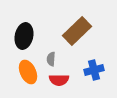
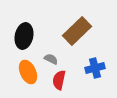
gray semicircle: rotated 112 degrees clockwise
blue cross: moved 1 px right, 2 px up
red semicircle: rotated 102 degrees clockwise
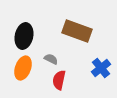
brown rectangle: rotated 64 degrees clockwise
blue cross: moved 6 px right; rotated 24 degrees counterclockwise
orange ellipse: moved 5 px left, 4 px up; rotated 45 degrees clockwise
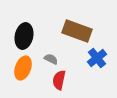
blue cross: moved 4 px left, 10 px up
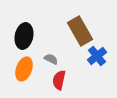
brown rectangle: moved 3 px right; rotated 40 degrees clockwise
blue cross: moved 2 px up
orange ellipse: moved 1 px right, 1 px down
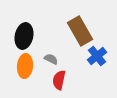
orange ellipse: moved 1 px right, 3 px up; rotated 15 degrees counterclockwise
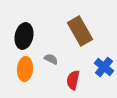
blue cross: moved 7 px right, 11 px down; rotated 12 degrees counterclockwise
orange ellipse: moved 3 px down
red semicircle: moved 14 px right
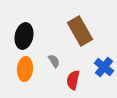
gray semicircle: moved 3 px right, 2 px down; rotated 32 degrees clockwise
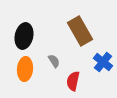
blue cross: moved 1 px left, 5 px up
red semicircle: moved 1 px down
